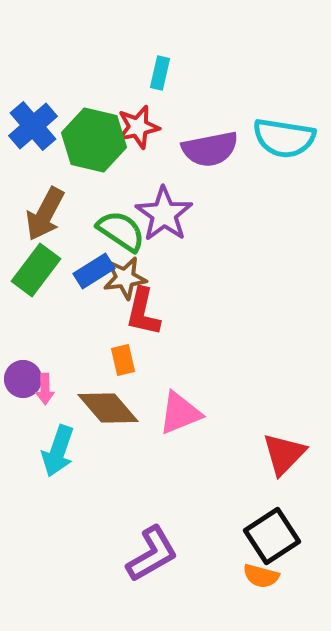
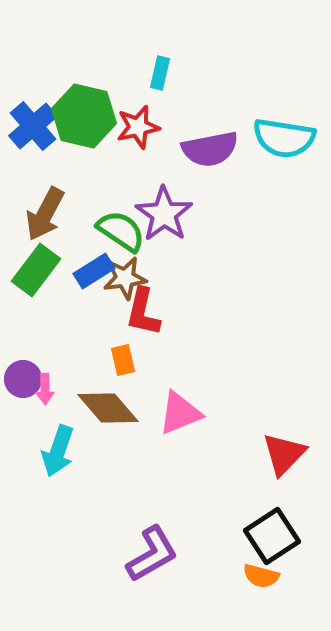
green hexagon: moved 10 px left, 24 px up
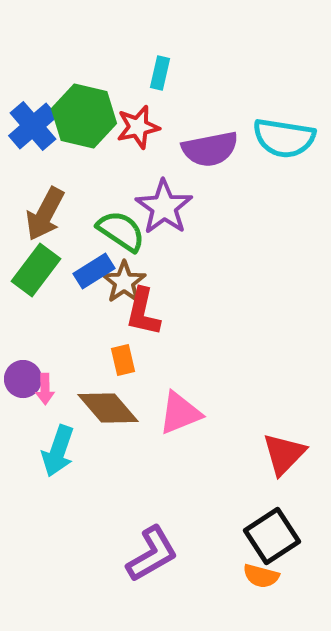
purple star: moved 7 px up
brown star: moved 1 px left, 4 px down; rotated 27 degrees counterclockwise
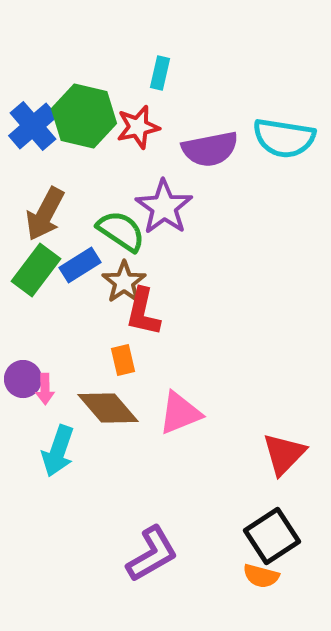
blue rectangle: moved 14 px left, 6 px up
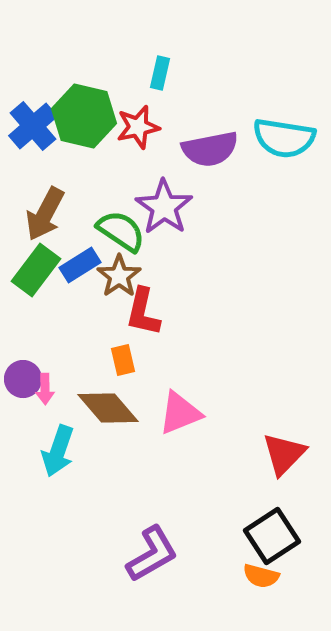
brown star: moved 5 px left, 6 px up
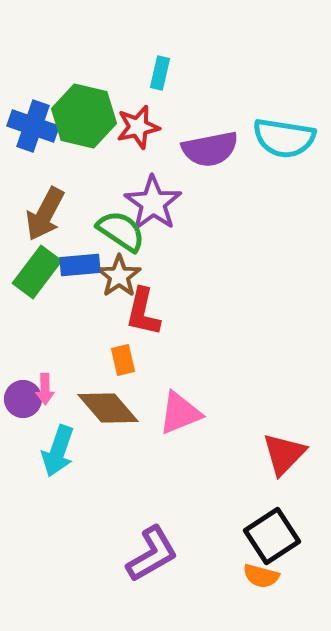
blue cross: rotated 30 degrees counterclockwise
purple star: moved 11 px left, 4 px up
blue rectangle: rotated 27 degrees clockwise
green rectangle: moved 1 px right, 2 px down
purple circle: moved 20 px down
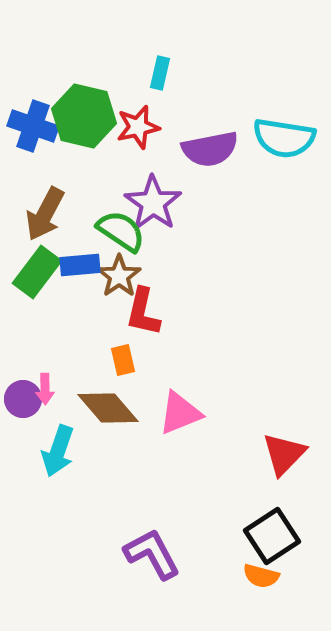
purple L-shape: rotated 88 degrees counterclockwise
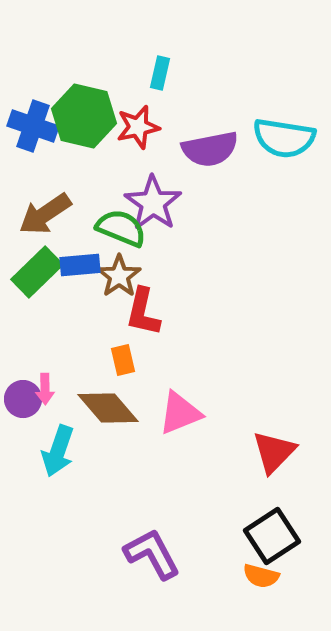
brown arrow: rotated 28 degrees clockwise
green semicircle: moved 3 px up; rotated 12 degrees counterclockwise
green rectangle: rotated 9 degrees clockwise
red triangle: moved 10 px left, 2 px up
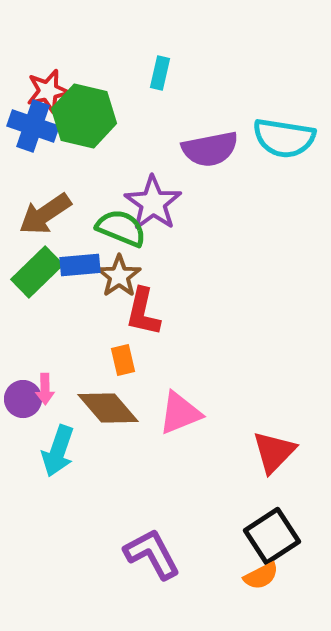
red star: moved 90 px left, 36 px up
orange semicircle: rotated 42 degrees counterclockwise
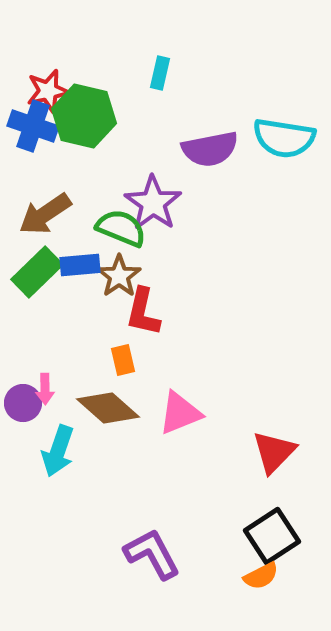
purple circle: moved 4 px down
brown diamond: rotated 8 degrees counterclockwise
